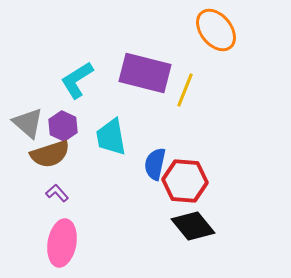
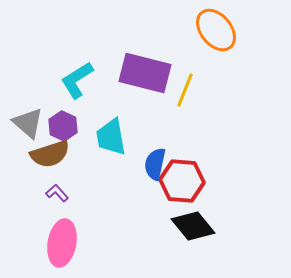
red hexagon: moved 3 px left
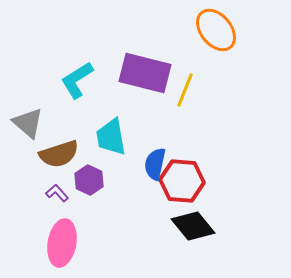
purple hexagon: moved 26 px right, 54 px down
brown semicircle: moved 9 px right
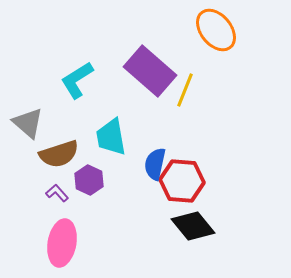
purple rectangle: moved 5 px right, 2 px up; rotated 27 degrees clockwise
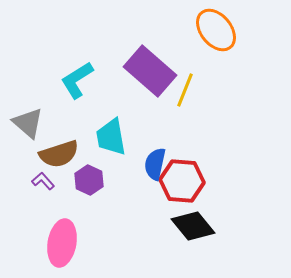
purple L-shape: moved 14 px left, 12 px up
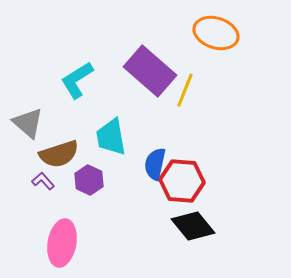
orange ellipse: moved 3 px down; rotated 33 degrees counterclockwise
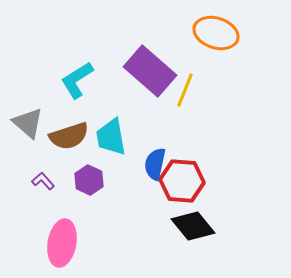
brown semicircle: moved 10 px right, 18 px up
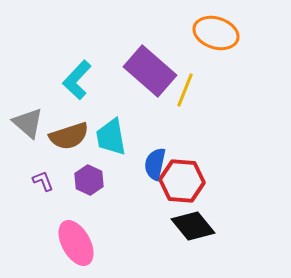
cyan L-shape: rotated 15 degrees counterclockwise
purple L-shape: rotated 20 degrees clockwise
pink ellipse: moved 14 px right; rotated 39 degrees counterclockwise
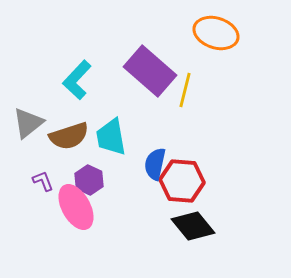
yellow line: rotated 8 degrees counterclockwise
gray triangle: rotated 40 degrees clockwise
pink ellipse: moved 36 px up
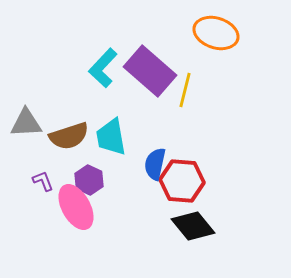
cyan L-shape: moved 26 px right, 12 px up
gray triangle: moved 2 px left; rotated 36 degrees clockwise
